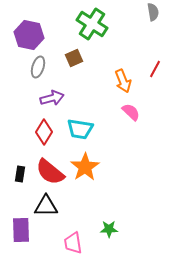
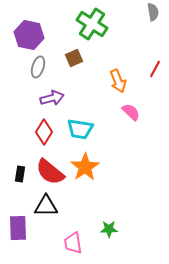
orange arrow: moved 5 px left
purple rectangle: moved 3 px left, 2 px up
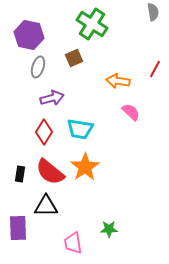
orange arrow: rotated 120 degrees clockwise
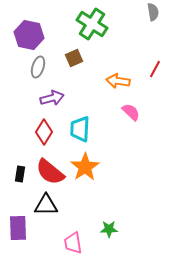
cyan trapezoid: rotated 84 degrees clockwise
black triangle: moved 1 px up
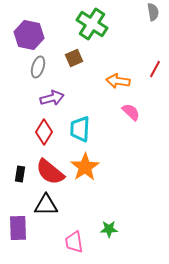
pink trapezoid: moved 1 px right, 1 px up
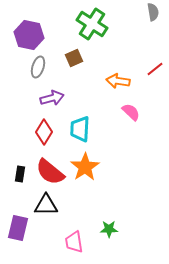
red line: rotated 24 degrees clockwise
purple rectangle: rotated 15 degrees clockwise
